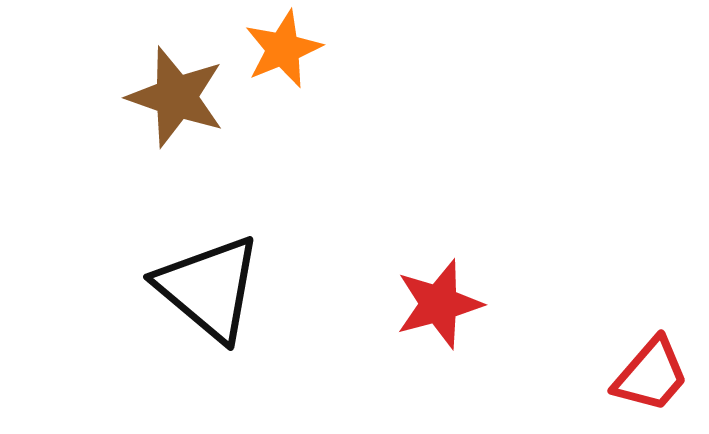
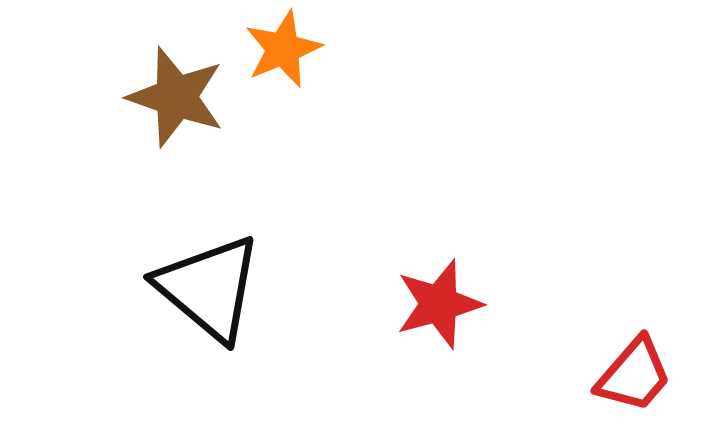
red trapezoid: moved 17 px left
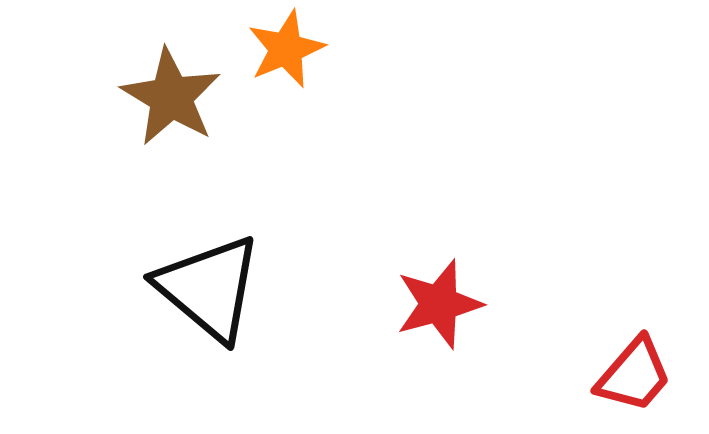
orange star: moved 3 px right
brown star: moved 5 px left; rotated 12 degrees clockwise
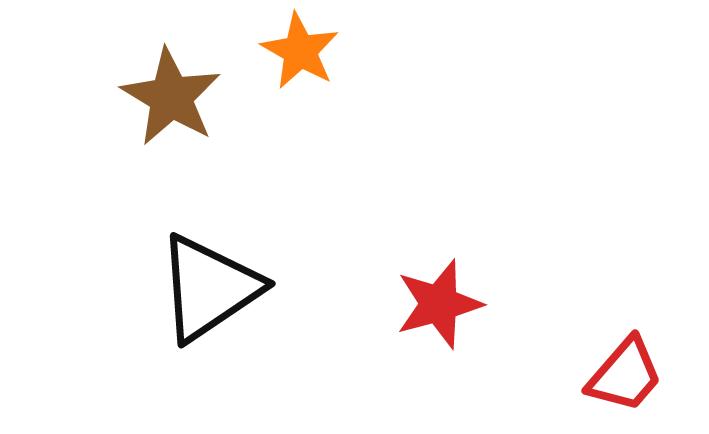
orange star: moved 14 px right, 2 px down; rotated 20 degrees counterclockwise
black triangle: rotated 46 degrees clockwise
red trapezoid: moved 9 px left
